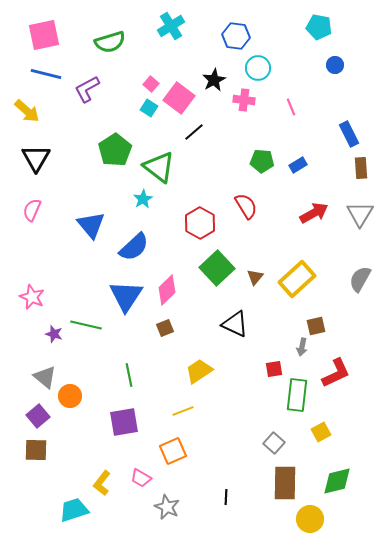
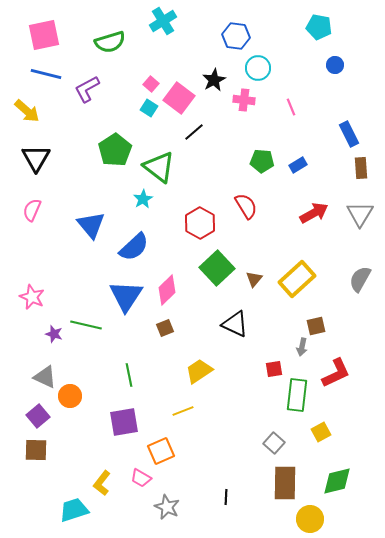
cyan cross at (171, 26): moved 8 px left, 5 px up
brown triangle at (255, 277): moved 1 px left, 2 px down
gray triangle at (45, 377): rotated 15 degrees counterclockwise
orange square at (173, 451): moved 12 px left
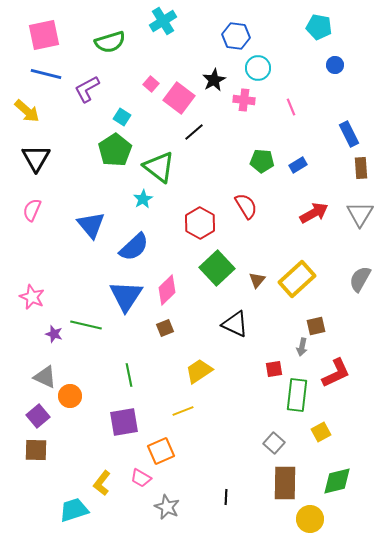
cyan square at (149, 108): moved 27 px left, 9 px down
brown triangle at (254, 279): moved 3 px right, 1 px down
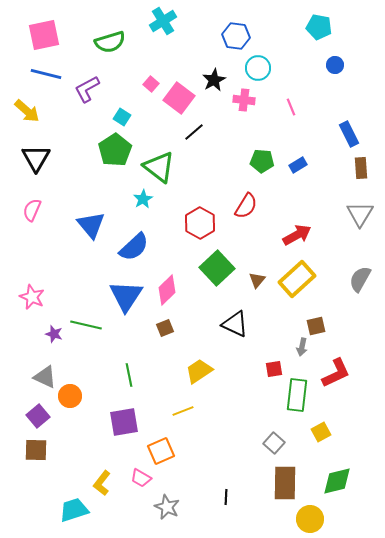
red semicircle at (246, 206): rotated 64 degrees clockwise
red arrow at (314, 213): moved 17 px left, 22 px down
